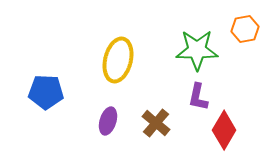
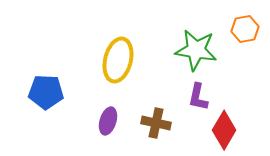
green star: moved 1 px left; rotated 9 degrees clockwise
brown cross: rotated 28 degrees counterclockwise
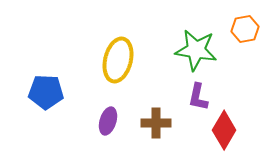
brown cross: rotated 12 degrees counterclockwise
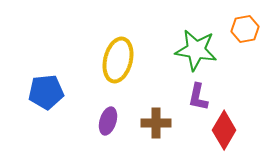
blue pentagon: rotated 8 degrees counterclockwise
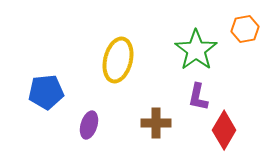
green star: rotated 27 degrees clockwise
purple ellipse: moved 19 px left, 4 px down
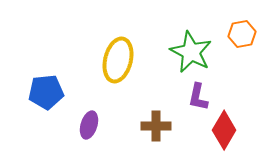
orange hexagon: moved 3 px left, 5 px down
green star: moved 5 px left, 2 px down; rotated 9 degrees counterclockwise
brown cross: moved 3 px down
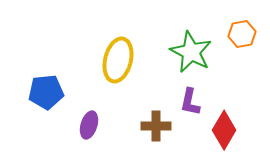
purple L-shape: moved 8 px left, 5 px down
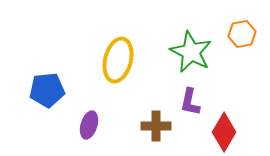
blue pentagon: moved 1 px right, 2 px up
red diamond: moved 2 px down
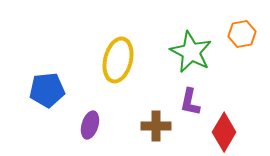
purple ellipse: moved 1 px right
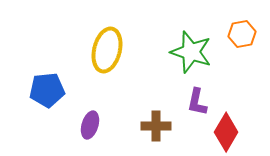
green star: rotated 9 degrees counterclockwise
yellow ellipse: moved 11 px left, 10 px up
purple L-shape: moved 7 px right
red diamond: moved 2 px right
